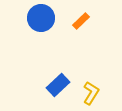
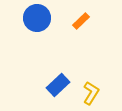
blue circle: moved 4 px left
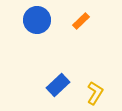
blue circle: moved 2 px down
yellow L-shape: moved 4 px right
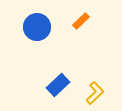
blue circle: moved 7 px down
yellow L-shape: rotated 15 degrees clockwise
